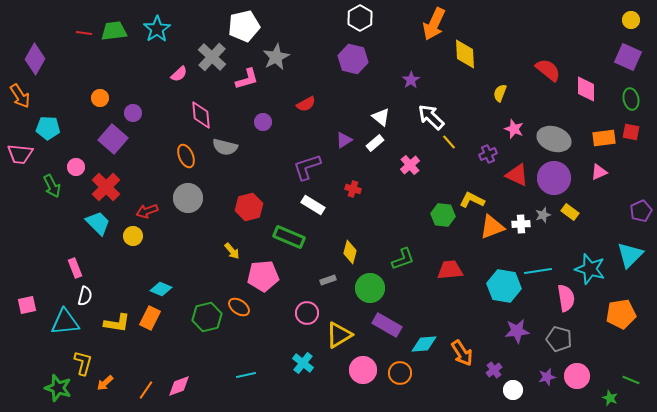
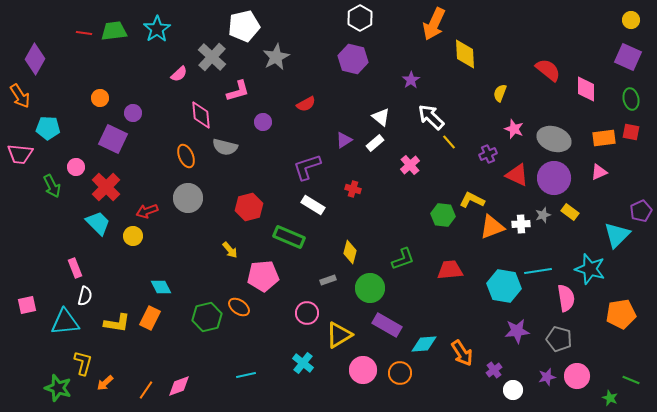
pink L-shape at (247, 79): moved 9 px left, 12 px down
purple square at (113, 139): rotated 16 degrees counterclockwise
yellow arrow at (232, 251): moved 2 px left, 1 px up
cyan triangle at (630, 255): moved 13 px left, 20 px up
cyan diamond at (161, 289): moved 2 px up; rotated 40 degrees clockwise
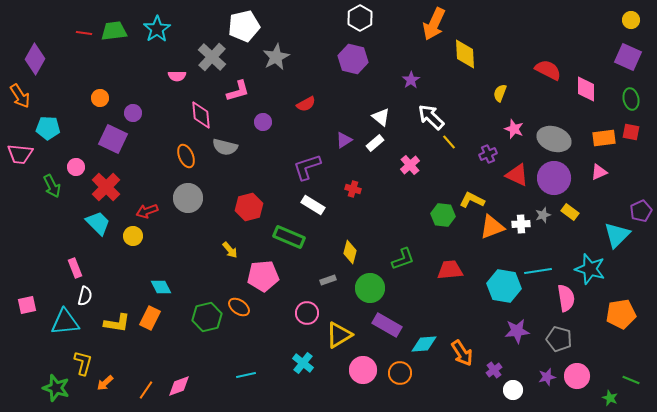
red semicircle at (548, 70): rotated 12 degrees counterclockwise
pink semicircle at (179, 74): moved 2 px left, 2 px down; rotated 42 degrees clockwise
green star at (58, 388): moved 2 px left
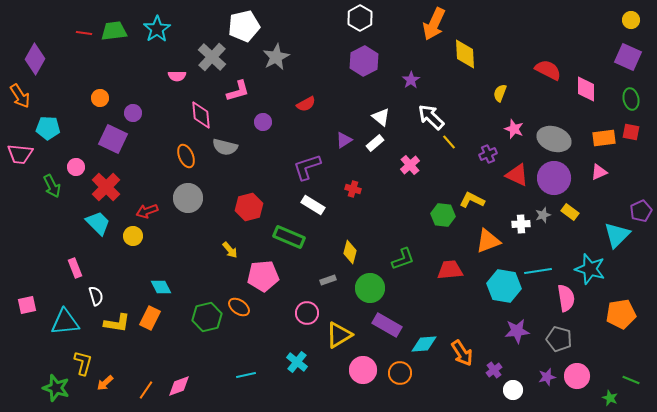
purple hexagon at (353, 59): moved 11 px right, 2 px down; rotated 20 degrees clockwise
orange triangle at (492, 227): moved 4 px left, 14 px down
white semicircle at (85, 296): moved 11 px right; rotated 30 degrees counterclockwise
cyan cross at (303, 363): moved 6 px left, 1 px up
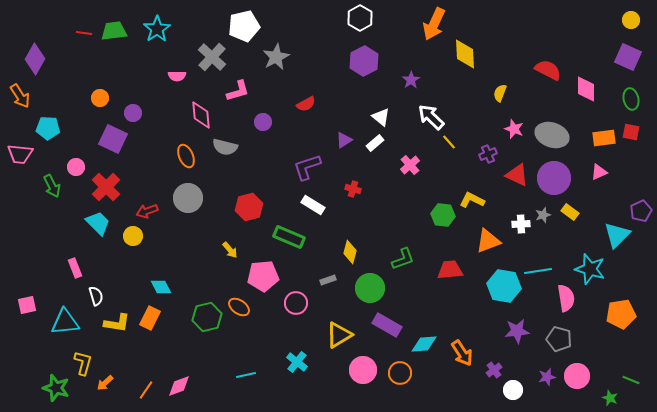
gray ellipse at (554, 139): moved 2 px left, 4 px up
pink circle at (307, 313): moved 11 px left, 10 px up
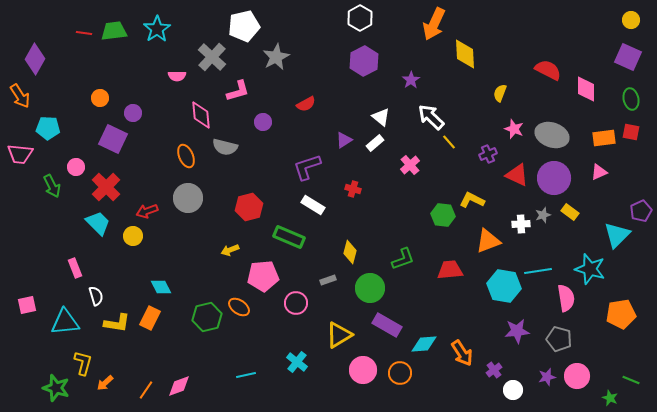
yellow arrow at (230, 250): rotated 108 degrees clockwise
